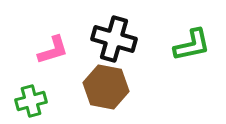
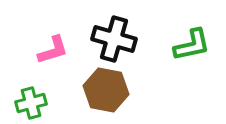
brown hexagon: moved 3 px down
green cross: moved 2 px down
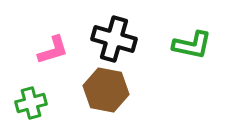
green L-shape: rotated 24 degrees clockwise
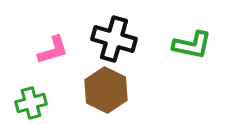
brown hexagon: rotated 15 degrees clockwise
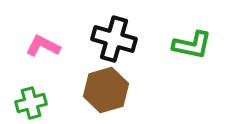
pink L-shape: moved 10 px left, 4 px up; rotated 136 degrees counterclockwise
brown hexagon: rotated 18 degrees clockwise
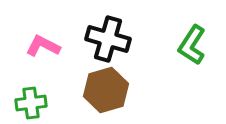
black cross: moved 6 px left
green L-shape: rotated 111 degrees clockwise
green cross: rotated 8 degrees clockwise
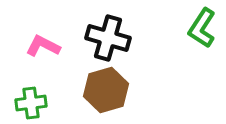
black cross: moved 1 px up
green L-shape: moved 10 px right, 17 px up
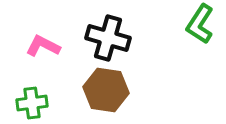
green L-shape: moved 2 px left, 4 px up
brown hexagon: rotated 24 degrees clockwise
green cross: moved 1 px right
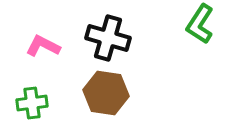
brown hexagon: moved 3 px down
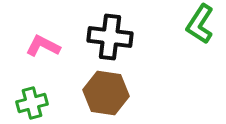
black cross: moved 2 px right, 1 px up; rotated 9 degrees counterclockwise
green cross: rotated 8 degrees counterclockwise
